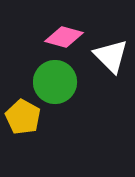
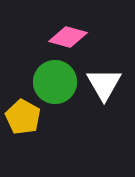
pink diamond: moved 4 px right
white triangle: moved 7 px left, 28 px down; rotated 15 degrees clockwise
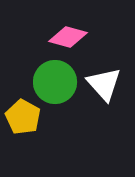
white triangle: rotated 12 degrees counterclockwise
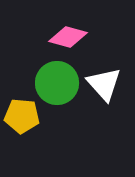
green circle: moved 2 px right, 1 px down
yellow pentagon: moved 1 px left, 1 px up; rotated 24 degrees counterclockwise
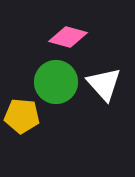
green circle: moved 1 px left, 1 px up
